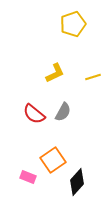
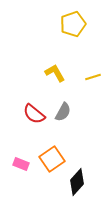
yellow L-shape: rotated 95 degrees counterclockwise
orange square: moved 1 px left, 1 px up
pink rectangle: moved 7 px left, 13 px up
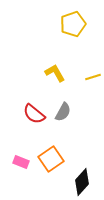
orange square: moved 1 px left
pink rectangle: moved 2 px up
black diamond: moved 5 px right
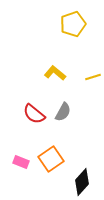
yellow L-shape: rotated 20 degrees counterclockwise
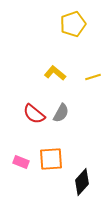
gray semicircle: moved 2 px left, 1 px down
orange square: rotated 30 degrees clockwise
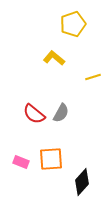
yellow L-shape: moved 1 px left, 15 px up
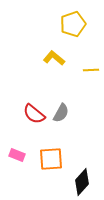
yellow line: moved 2 px left, 7 px up; rotated 14 degrees clockwise
pink rectangle: moved 4 px left, 7 px up
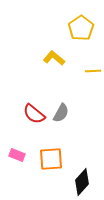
yellow pentagon: moved 8 px right, 4 px down; rotated 15 degrees counterclockwise
yellow line: moved 2 px right, 1 px down
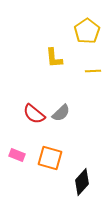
yellow pentagon: moved 6 px right, 3 px down
yellow L-shape: rotated 135 degrees counterclockwise
gray semicircle: rotated 18 degrees clockwise
orange square: moved 1 px left, 1 px up; rotated 20 degrees clockwise
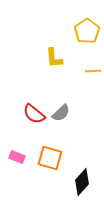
pink rectangle: moved 2 px down
